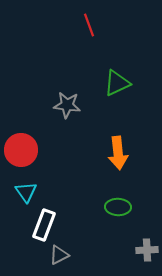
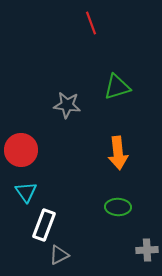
red line: moved 2 px right, 2 px up
green triangle: moved 4 px down; rotated 8 degrees clockwise
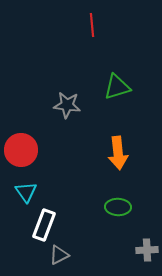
red line: moved 1 px right, 2 px down; rotated 15 degrees clockwise
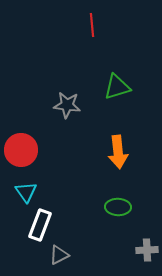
orange arrow: moved 1 px up
white rectangle: moved 4 px left
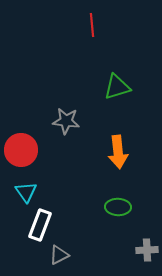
gray star: moved 1 px left, 16 px down
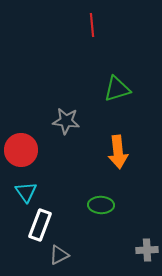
green triangle: moved 2 px down
green ellipse: moved 17 px left, 2 px up
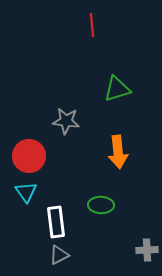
red circle: moved 8 px right, 6 px down
white rectangle: moved 16 px right, 3 px up; rotated 28 degrees counterclockwise
